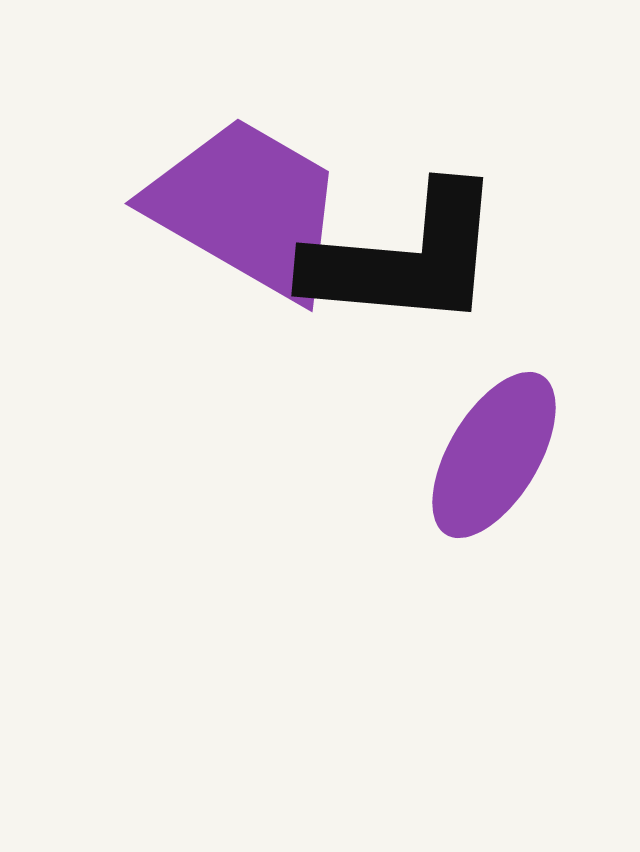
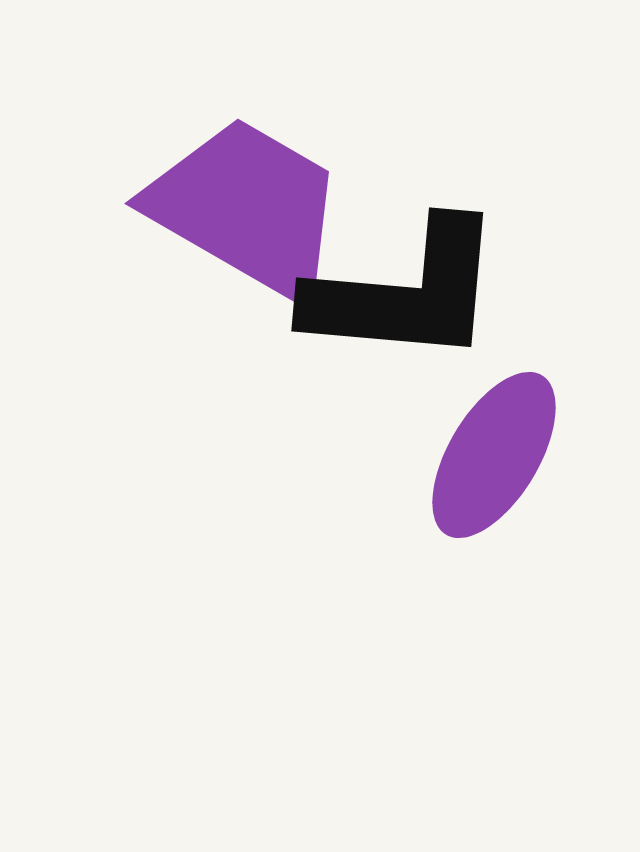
black L-shape: moved 35 px down
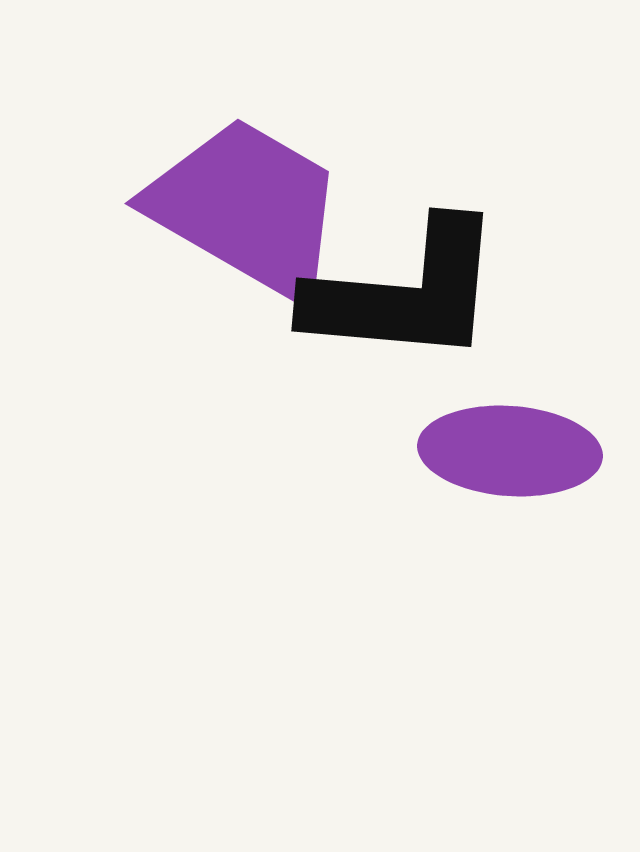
purple ellipse: moved 16 px right, 4 px up; rotated 63 degrees clockwise
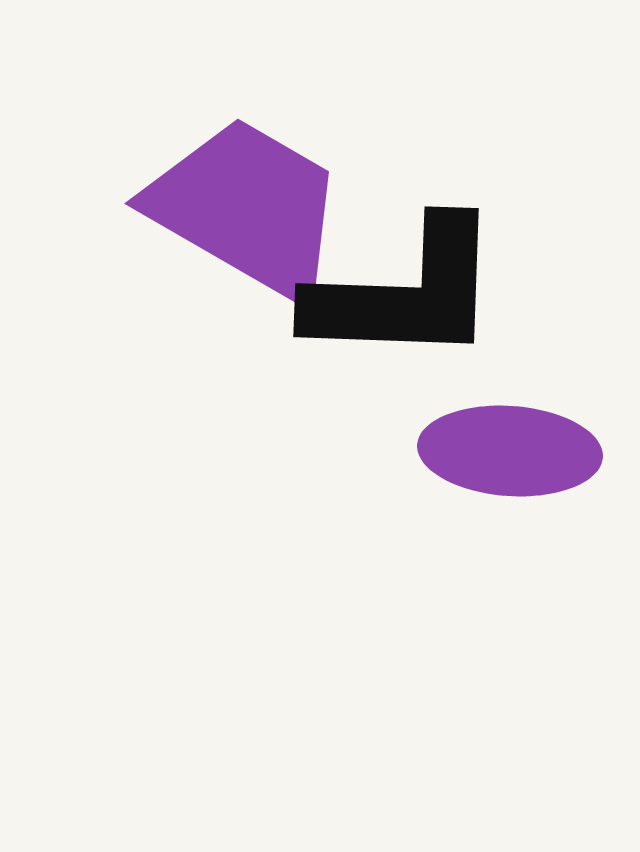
black L-shape: rotated 3 degrees counterclockwise
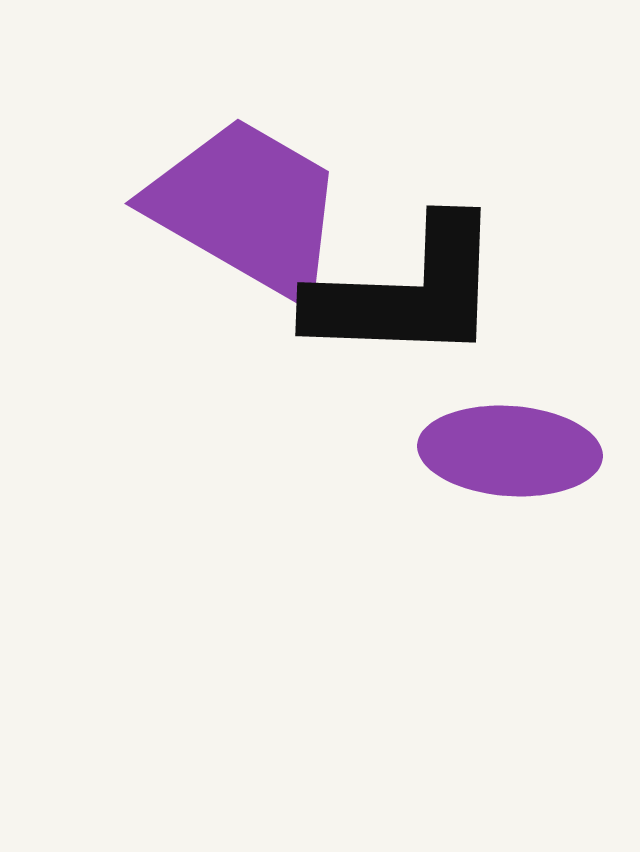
black L-shape: moved 2 px right, 1 px up
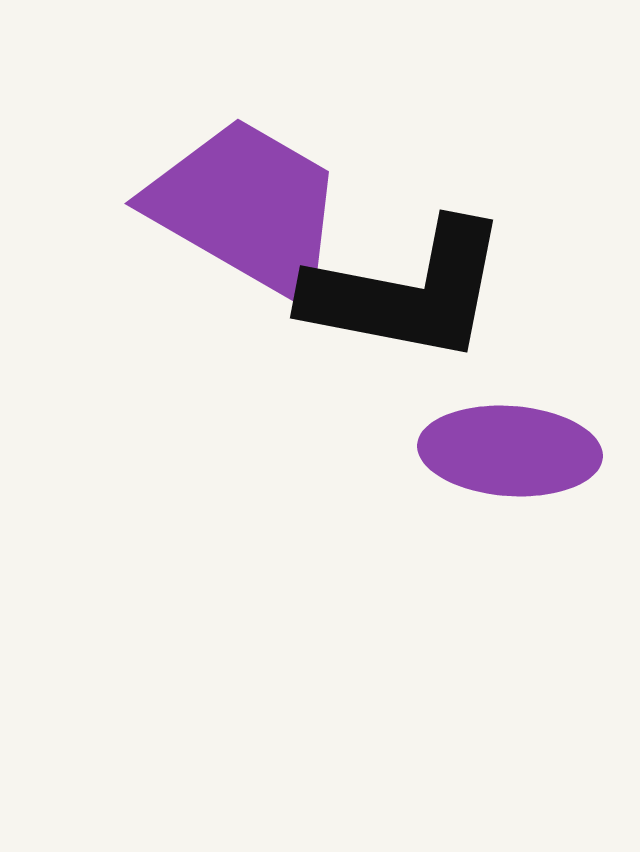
black L-shape: rotated 9 degrees clockwise
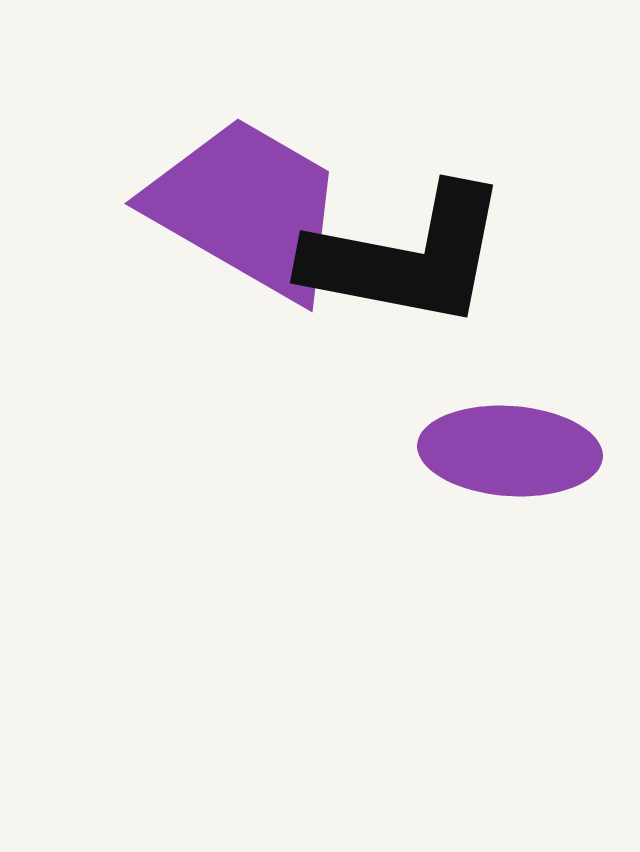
black L-shape: moved 35 px up
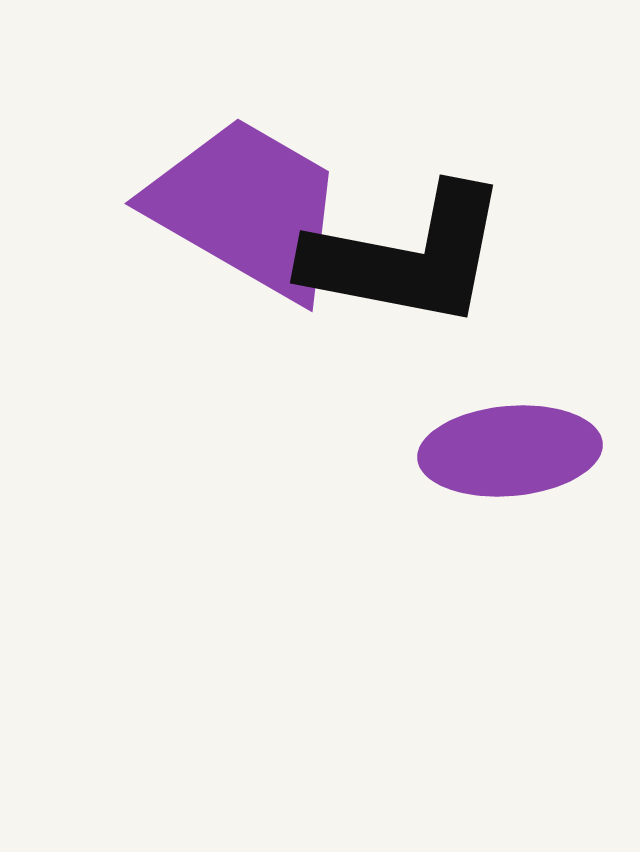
purple ellipse: rotated 9 degrees counterclockwise
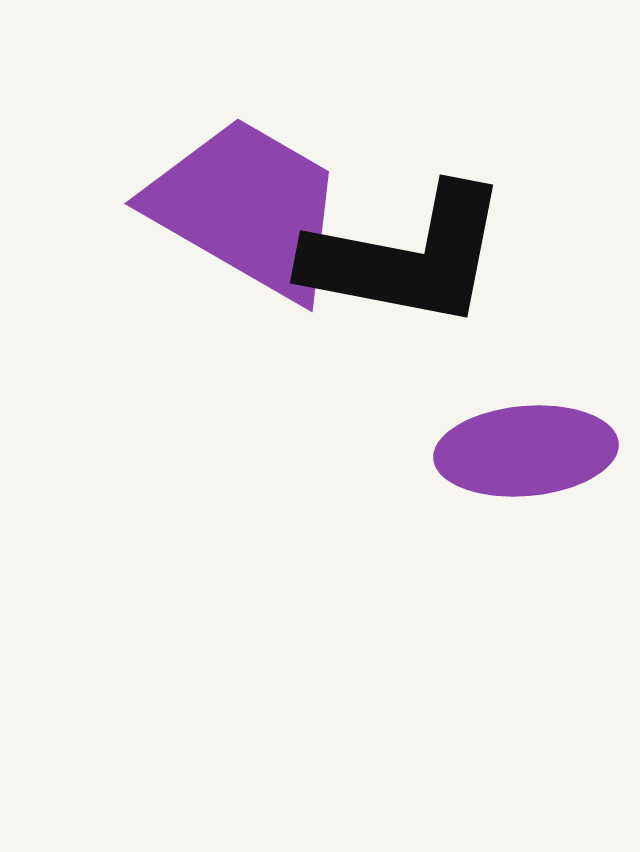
purple ellipse: moved 16 px right
